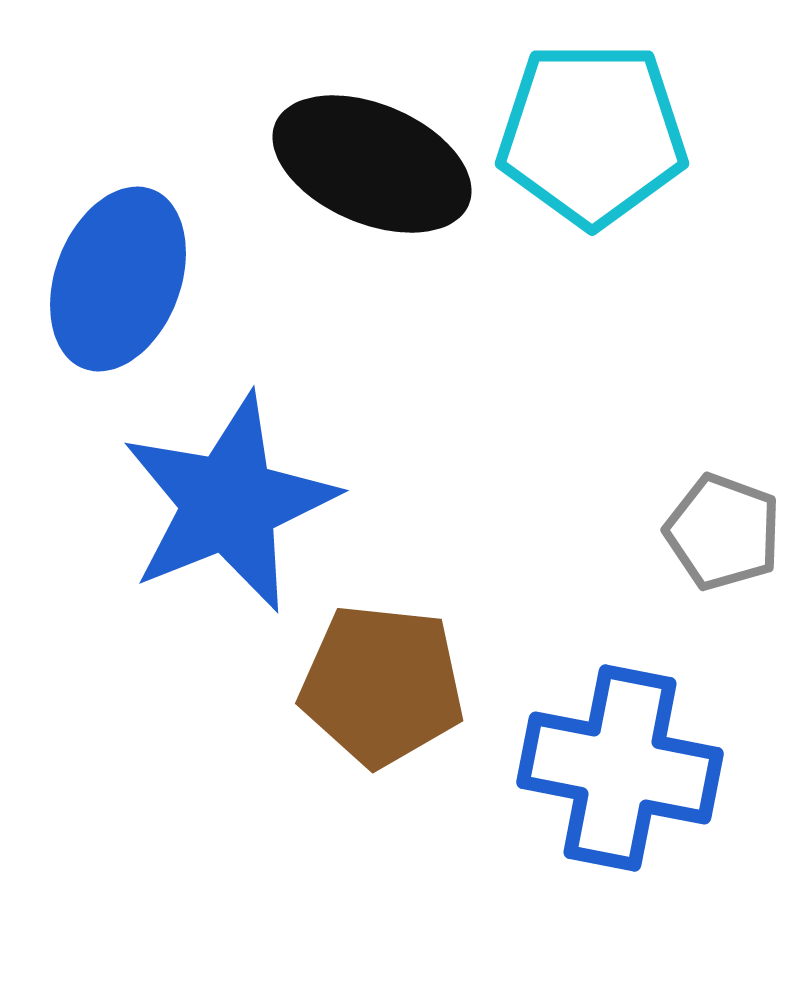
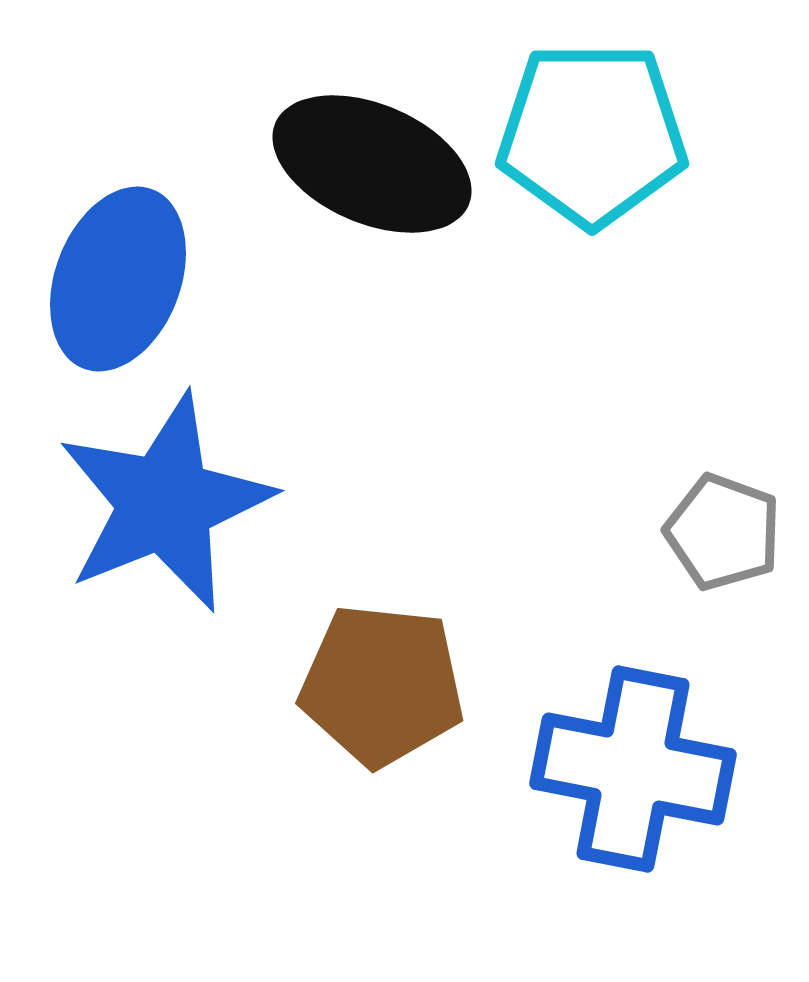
blue star: moved 64 px left
blue cross: moved 13 px right, 1 px down
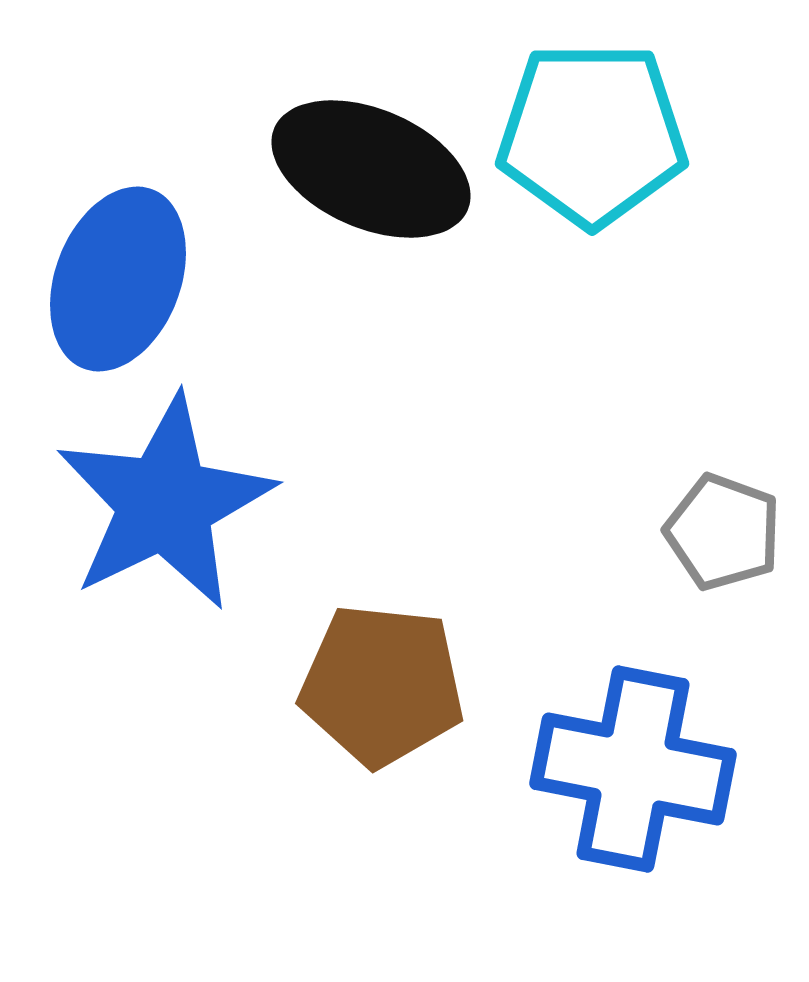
black ellipse: moved 1 px left, 5 px down
blue star: rotated 4 degrees counterclockwise
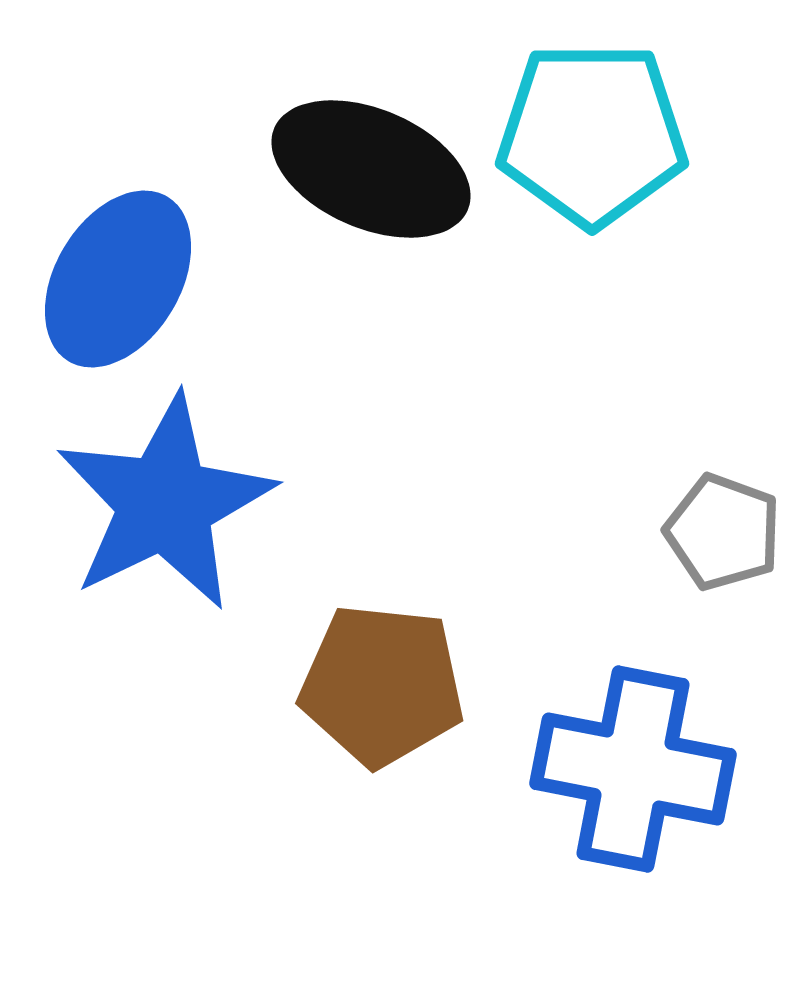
blue ellipse: rotated 10 degrees clockwise
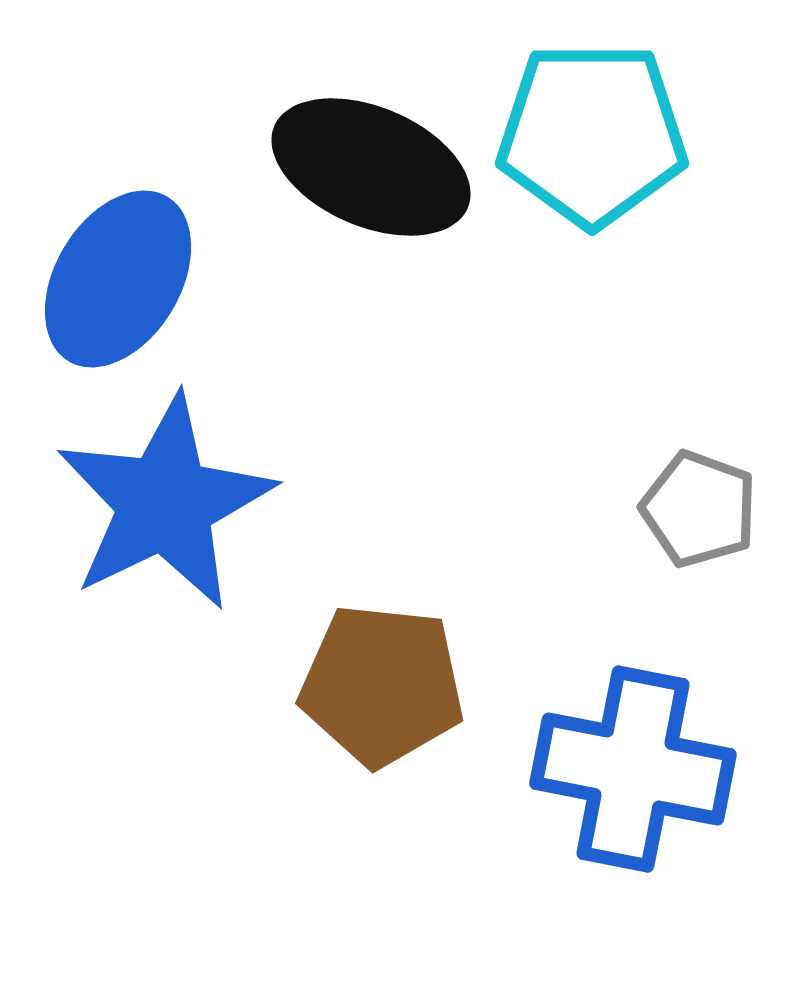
black ellipse: moved 2 px up
gray pentagon: moved 24 px left, 23 px up
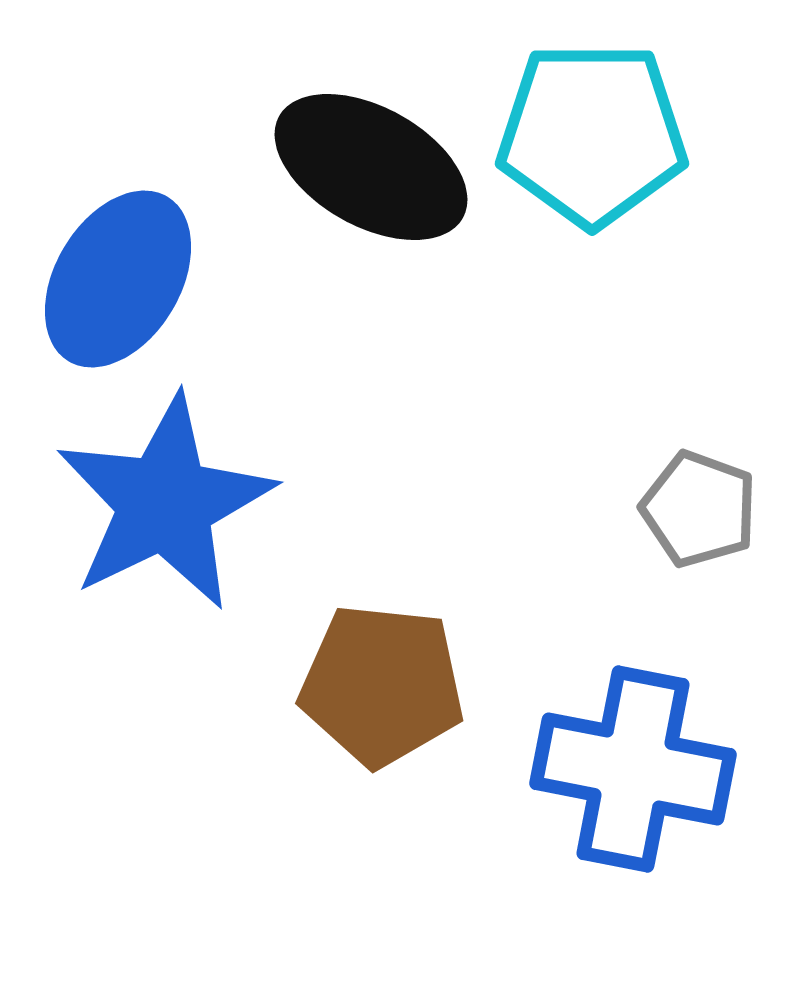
black ellipse: rotated 6 degrees clockwise
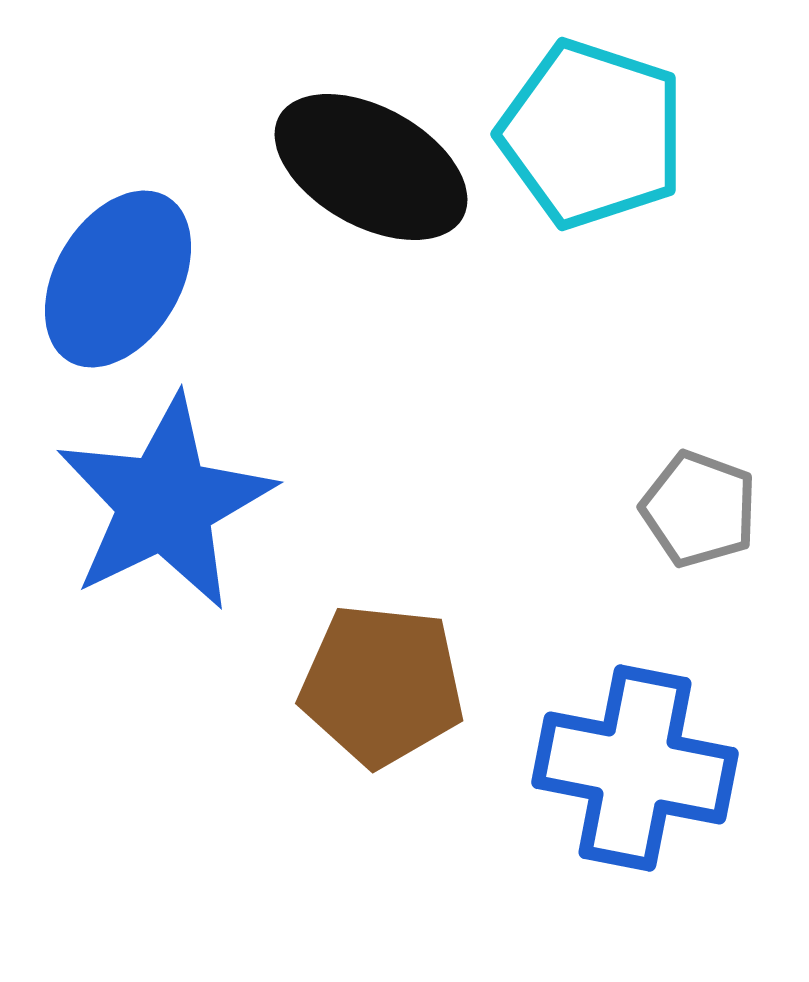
cyan pentagon: rotated 18 degrees clockwise
blue cross: moved 2 px right, 1 px up
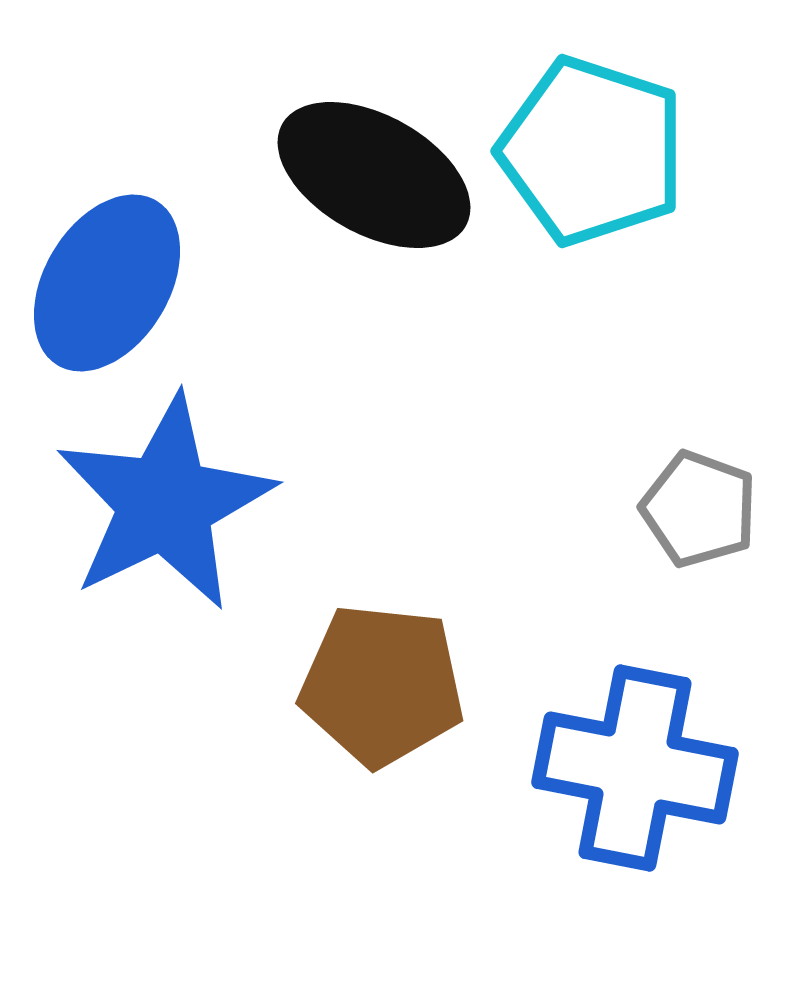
cyan pentagon: moved 17 px down
black ellipse: moved 3 px right, 8 px down
blue ellipse: moved 11 px left, 4 px down
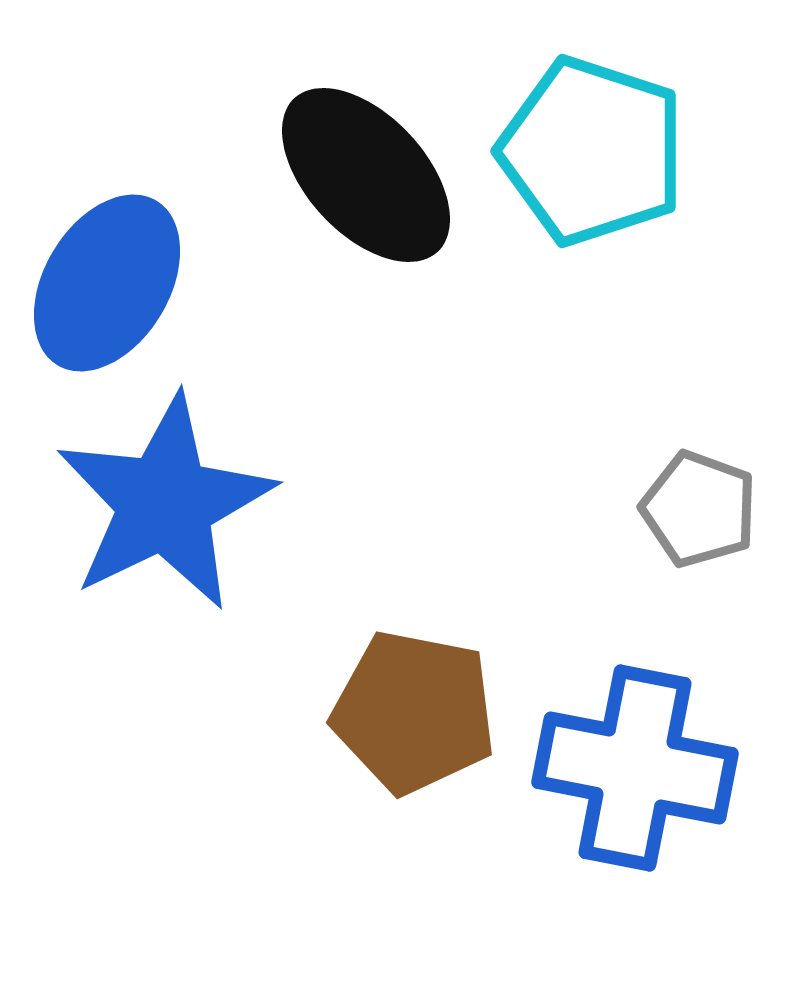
black ellipse: moved 8 px left; rotated 18 degrees clockwise
brown pentagon: moved 32 px right, 27 px down; rotated 5 degrees clockwise
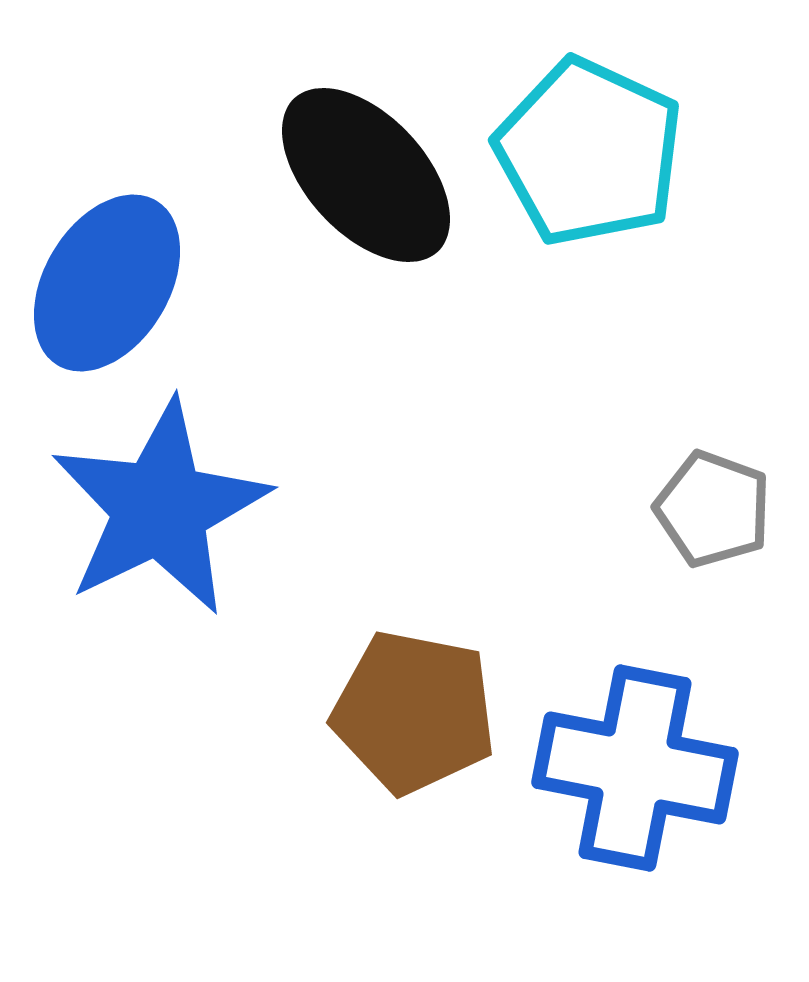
cyan pentagon: moved 3 px left, 1 px down; rotated 7 degrees clockwise
blue star: moved 5 px left, 5 px down
gray pentagon: moved 14 px right
